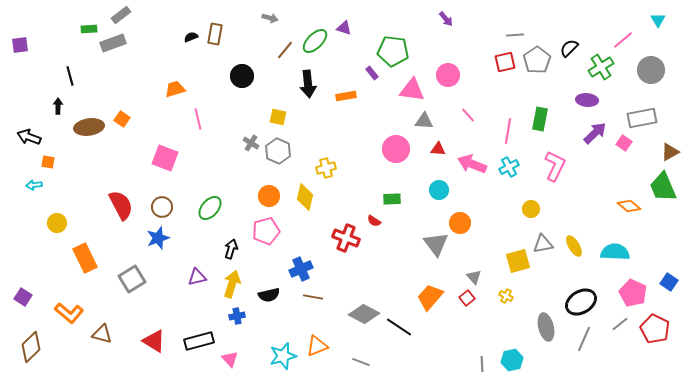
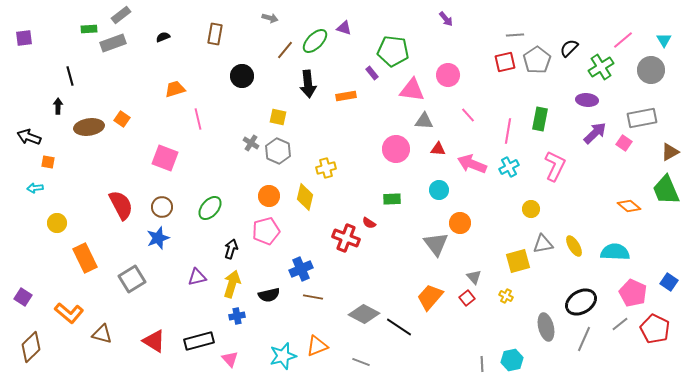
cyan triangle at (658, 20): moved 6 px right, 20 px down
black semicircle at (191, 37): moved 28 px left
purple square at (20, 45): moved 4 px right, 7 px up
cyan arrow at (34, 185): moved 1 px right, 3 px down
green trapezoid at (663, 187): moved 3 px right, 3 px down
red semicircle at (374, 221): moved 5 px left, 2 px down
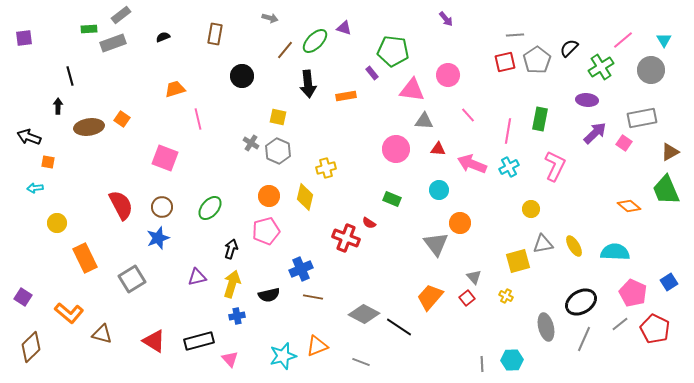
green rectangle at (392, 199): rotated 24 degrees clockwise
blue square at (669, 282): rotated 24 degrees clockwise
cyan hexagon at (512, 360): rotated 10 degrees clockwise
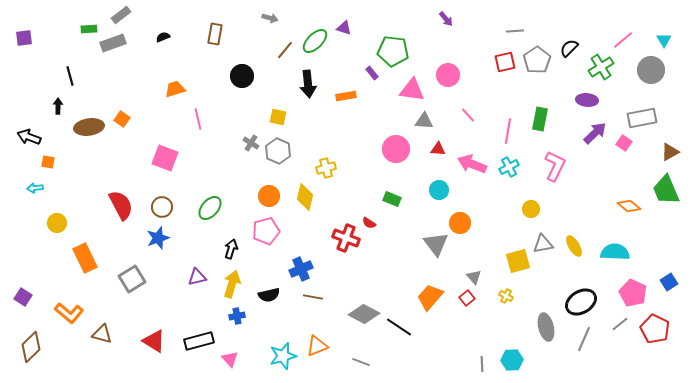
gray line at (515, 35): moved 4 px up
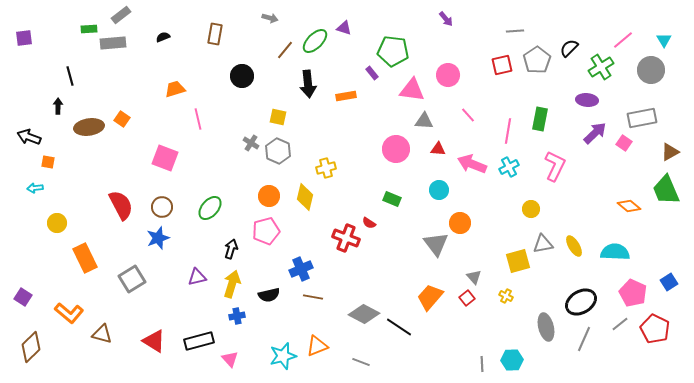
gray rectangle at (113, 43): rotated 15 degrees clockwise
red square at (505, 62): moved 3 px left, 3 px down
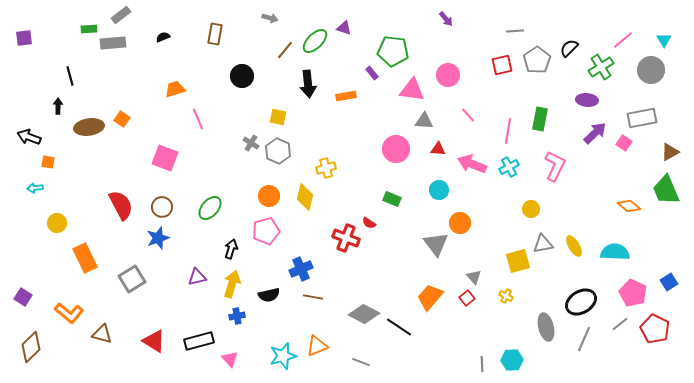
pink line at (198, 119): rotated 10 degrees counterclockwise
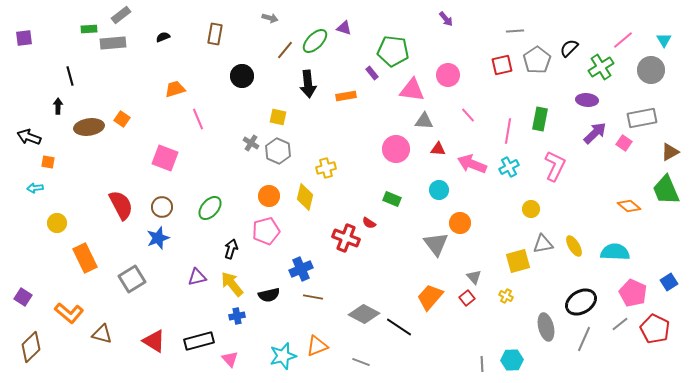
yellow arrow at (232, 284): rotated 56 degrees counterclockwise
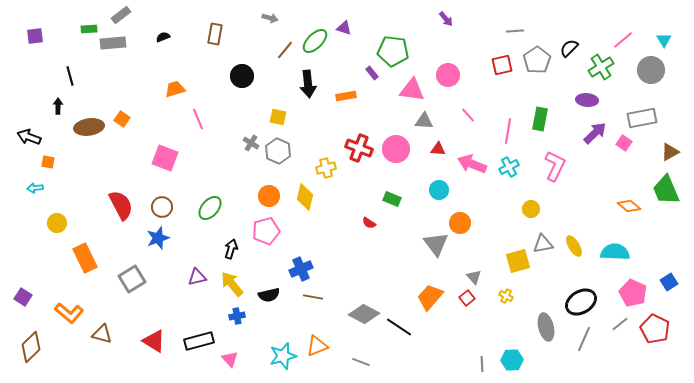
purple square at (24, 38): moved 11 px right, 2 px up
red cross at (346, 238): moved 13 px right, 90 px up
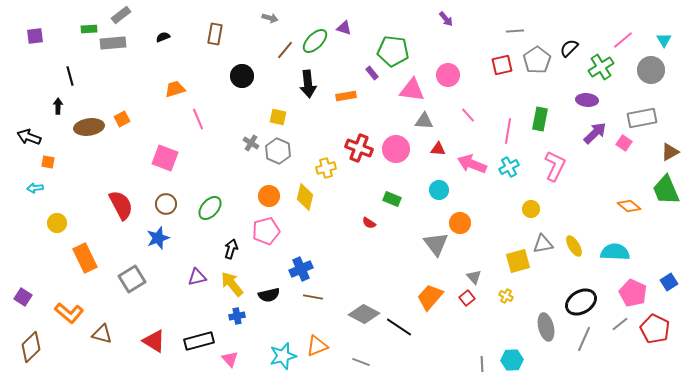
orange square at (122, 119): rotated 28 degrees clockwise
brown circle at (162, 207): moved 4 px right, 3 px up
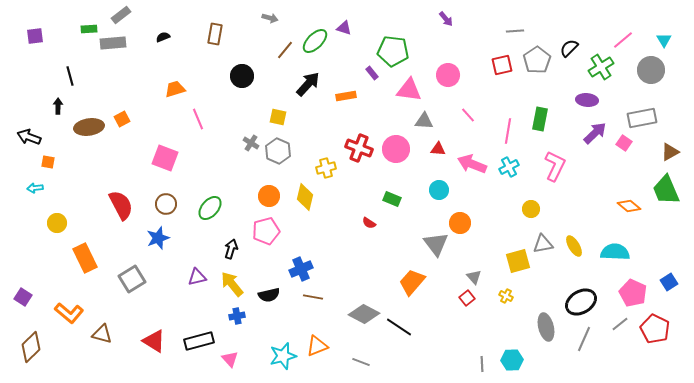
black arrow at (308, 84): rotated 132 degrees counterclockwise
pink triangle at (412, 90): moved 3 px left
orange trapezoid at (430, 297): moved 18 px left, 15 px up
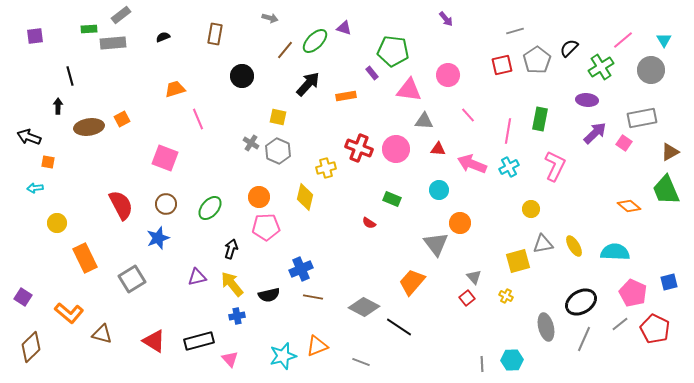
gray line at (515, 31): rotated 12 degrees counterclockwise
orange circle at (269, 196): moved 10 px left, 1 px down
pink pentagon at (266, 231): moved 4 px up; rotated 12 degrees clockwise
blue square at (669, 282): rotated 18 degrees clockwise
gray diamond at (364, 314): moved 7 px up
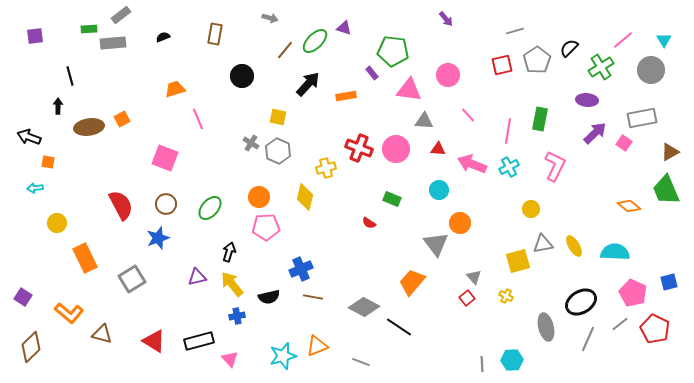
black arrow at (231, 249): moved 2 px left, 3 px down
black semicircle at (269, 295): moved 2 px down
gray line at (584, 339): moved 4 px right
